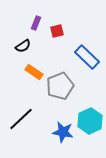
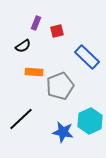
orange rectangle: rotated 30 degrees counterclockwise
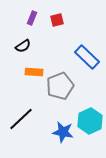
purple rectangle: moved 4 px left, 5 px up
red square: moved 11 px up
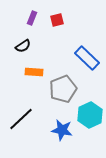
blue rectangle: moved 1 px down
gray pentagon: moved 3 px right, 3 px down
cyan hexagon: moved 6 px up
blue star: moved 1 px left, 2 px up
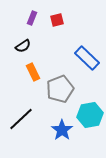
orange rectangle: moved 1 px left; rotated 60 degrees clockwise
gray pentagon: moved 3 px left
cyan hexagon: rotated 15 degrees clockwise
blue star: rotated 25 degrees clockwise
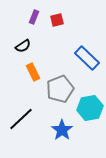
purple rectangle: moved 2 px right, 1 px up
cyan hexagon: moved 7 px up
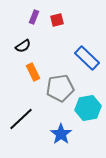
gray pentagon: moved 1 px up; rotated 12 degrees clockwise
cyan hexagon: moved 2 px left
blue star: moved 1 px left, 4 px down
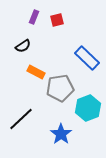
orange rectangle: moved 3 px right; rotated 36 degrees counterclockwise
cyan hexagon: rotated 10 degrees counterclockwise
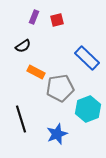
cyan hexagon: moved 1 px down
black line: rotated 64 degrees counterclockwise
blue star: moved 4 px left; rotated 15 degrees clockwise
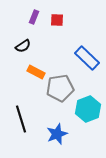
red square: rotated 16 degrees clockwise
